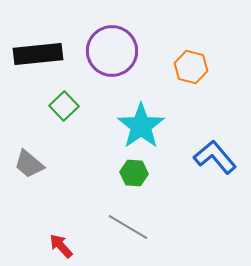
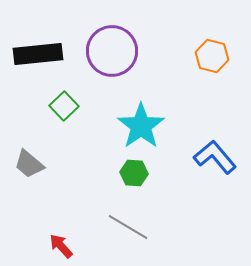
orange hexagon: moved 21 px right, 11 px up
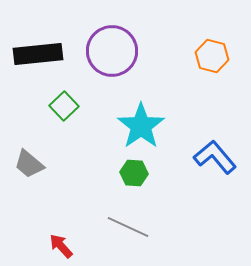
gray line: rotated 6 degrees counterclockwise
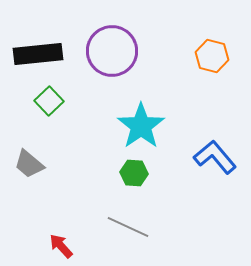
green square: moved 15 px left, 5 px up
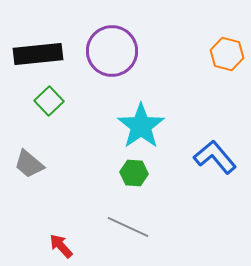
orange hexagon: moved 15 px right, 2 px up
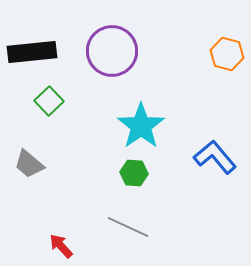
black rectangle: moved 6 px left, 2 px up
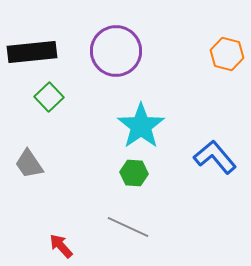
purple circle: moved 4 px right
green square: moved 4 px up
gray trapezoid: rotated 16 degrees clockwise
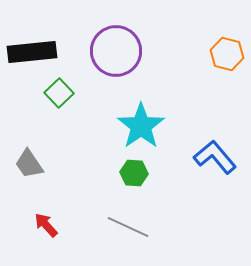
green square: moved 10 px right, 4 px up
red arrow: moved 15 px left, 21 px up
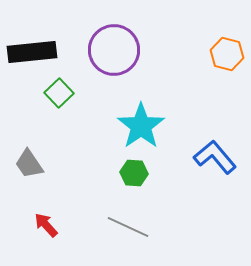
purple circle: moved 2 px left, 1 px up
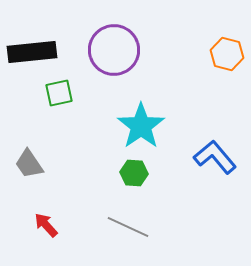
green square: rotated 32 degrees clockwise
